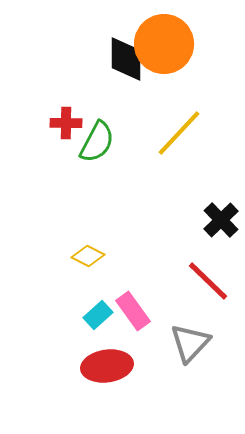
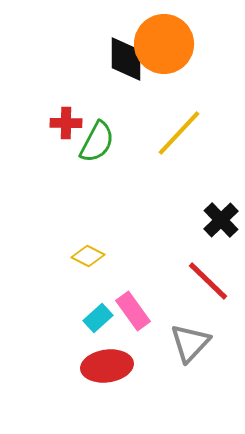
cyan rectangle: moved 3 px down
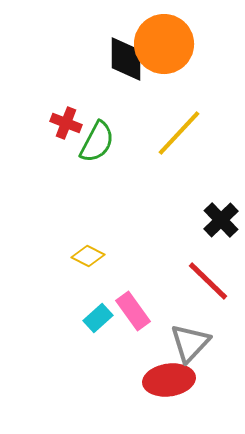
red cross: rotated 20 degrees clockwise
red ellipse: moved 62 px right, 14 px down
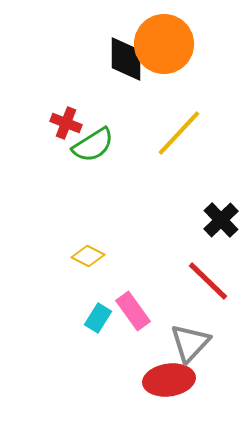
green semicircle: moved 4 px left, 3 px down; rotated 30 degrees clockwise
cyan rectangle: rotated 16 degrees counterclockwise
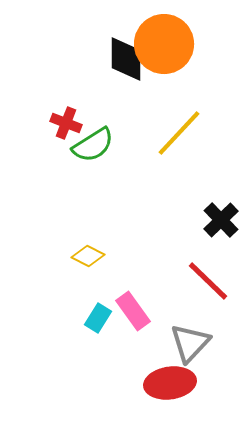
red ellipse: moved 1 px right, 3 px down
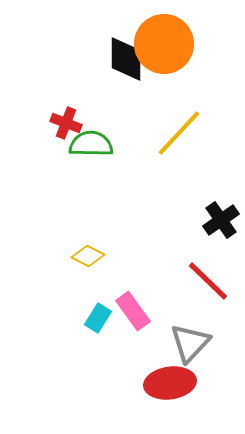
green semicircle: moved 2 px left, 1 px up; rotated 147 degrees counterclockwise
black cross: rotated 9 degrees clockwise
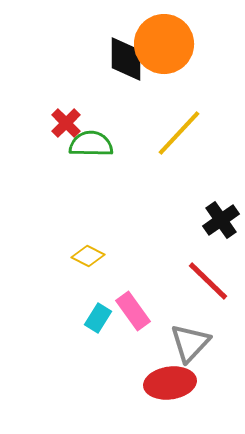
red cross: rotated 24 degrees clockwise
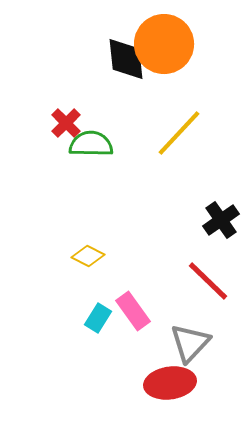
black diamond: rotated 6 degrees counterclockwise
